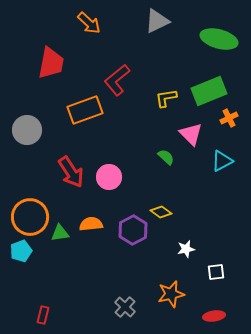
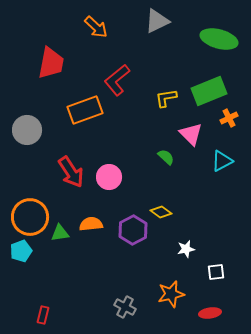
orange arrow: moved 7 px right, 4 px down
gray cross: rotated 15 degrees counterclockwise
red ellipse: moved 4 px left, 3 px up
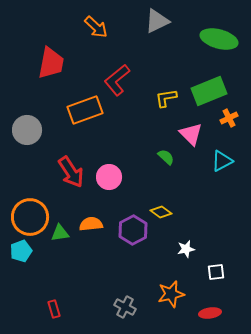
red rectangle: moved 11 px right, 6 px up; rotated 30 degrees counterclockwise
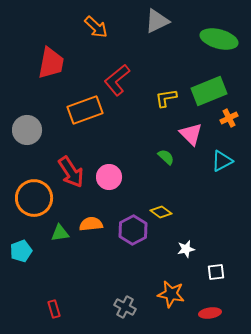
orange circle: moved 4 px right, 19 px up
orange star: rotated 24 degrees clockwise
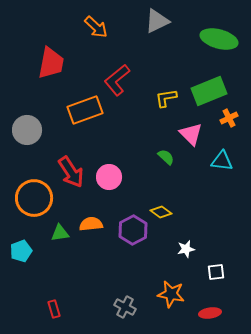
cyan triangle: rotated 35 degrees clockwise
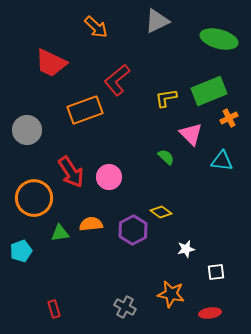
red trapezoid: rotated 104 degrees clockwise
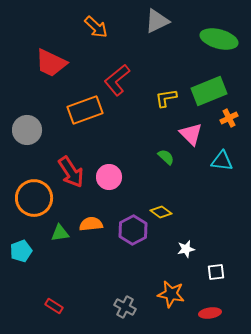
red rectangle: moved 3 px up; rotated 42 degrees counterclockwise
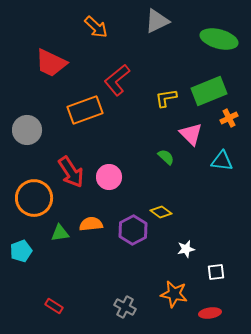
orange star: moved 3 px right
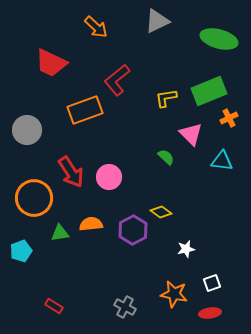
white square: moved 4 px left, 11 px down; rotated 12 degrees counterclockwise
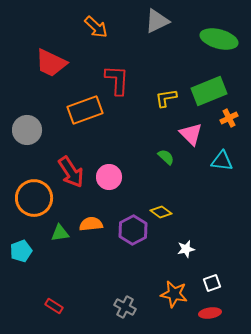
red L-shape: rotated 132 degrees clockwise
